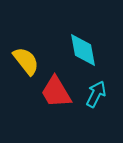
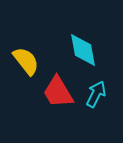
red trapezoid: moved 2 px right
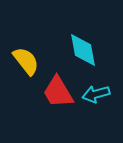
cyan arrow: rotated 132 degrees counterclockwise
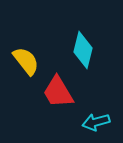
cyan diamond: rotated 24 degrees clockwise
cyan arrow: moved 28 px down
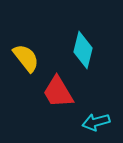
yellow semicircle: moved 3 px up
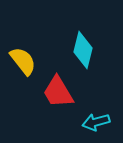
yellow semicircle: moved 3 px left, 3 px down
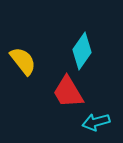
cyan diamond: moved 1 px left, 1 px down; rotated 21 degrees clockwise
red trapezoid: moved 10 px right
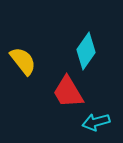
cyan diamond: moved 4 px right
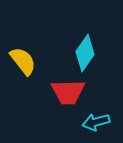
cyan diamond: moved 1 px left, 2 px down
red trapezoid: rotated 60 degrees counterclockwise
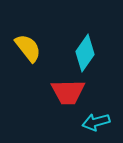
yellow semicircle: moved 5 px right, 13 px up
